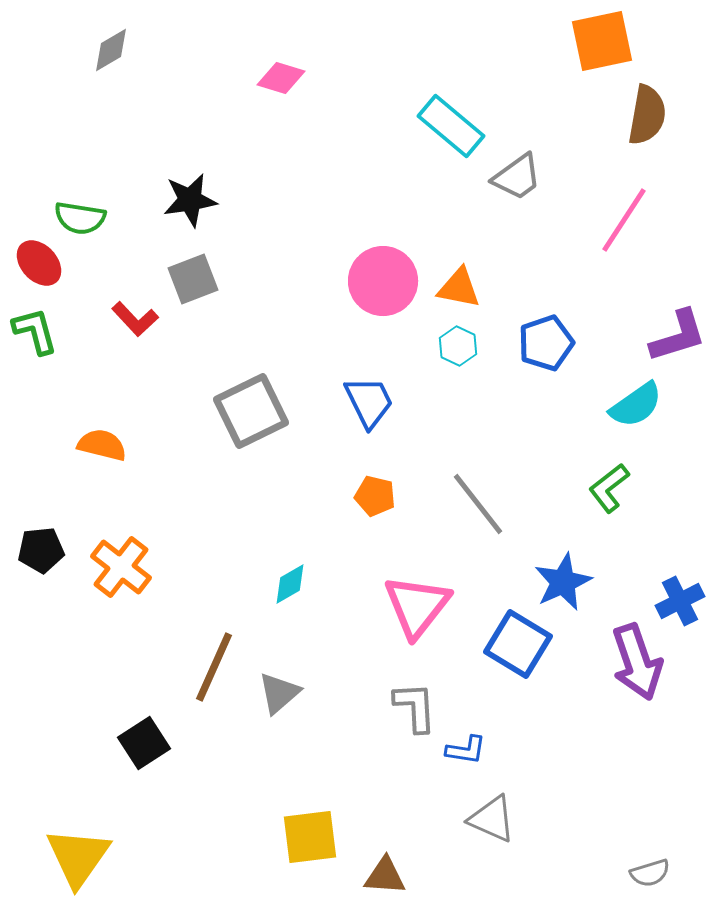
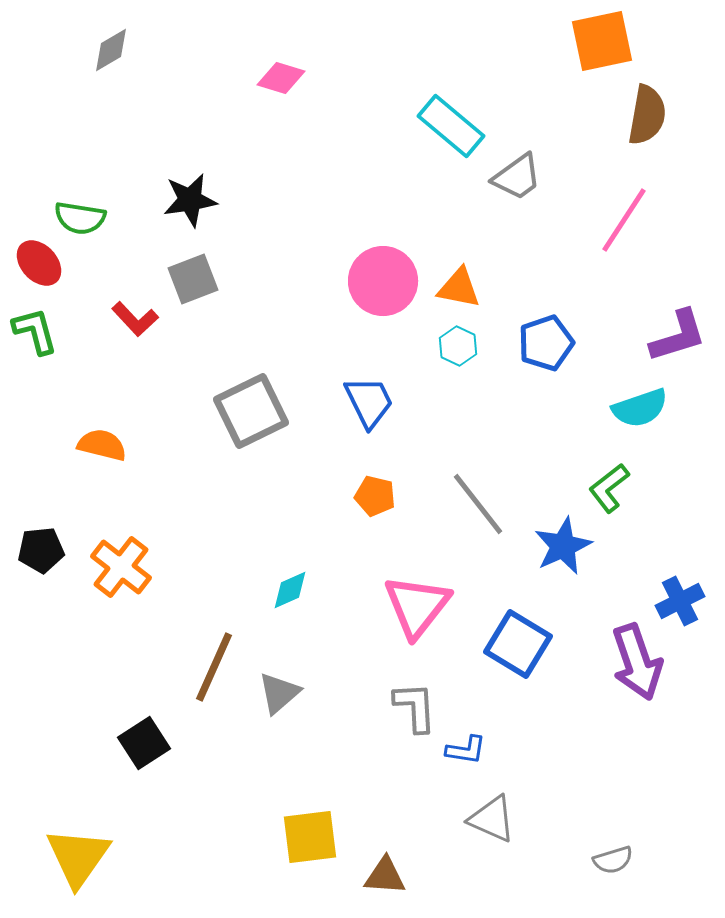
cyan semicircle at (636, 405): moved 4 px right, 3 px down; rotated 16 degrees clockwise
blue star at (563, 582): moved 36 px up
cyan diamond at (290, 584): moved 6 px down; rotated 6 degrees clockwise
gray semicircle at (650, 873): moved 37 px left, 13 px up
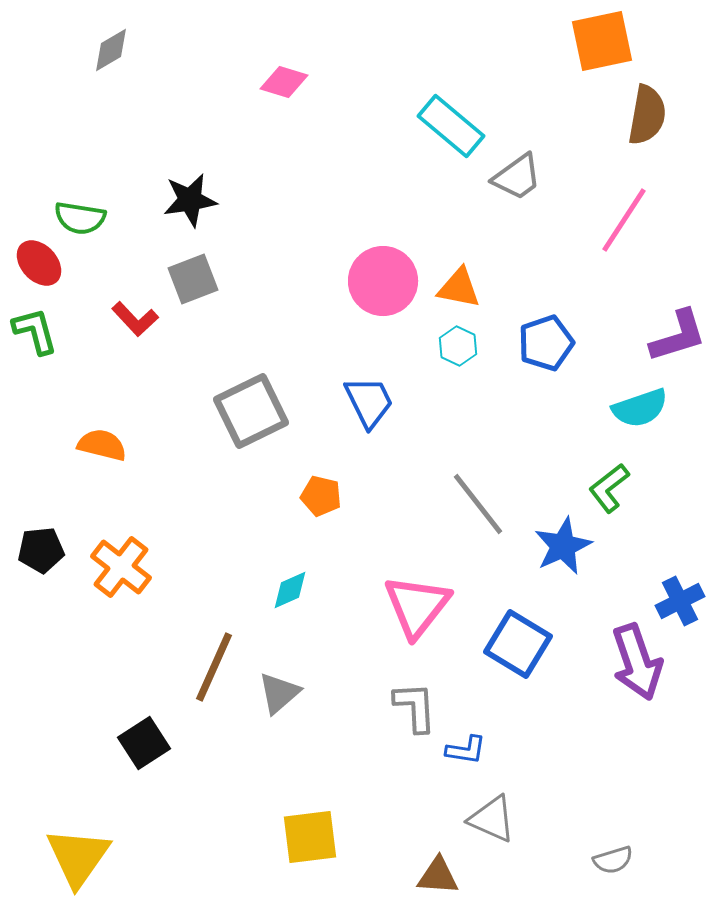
pink diamond at (281, 78): moved 3 px right, 4 px down
orange pentagon at (375, 496): moved 54 px left
brown triangle at (385, 876): moved 53 px right
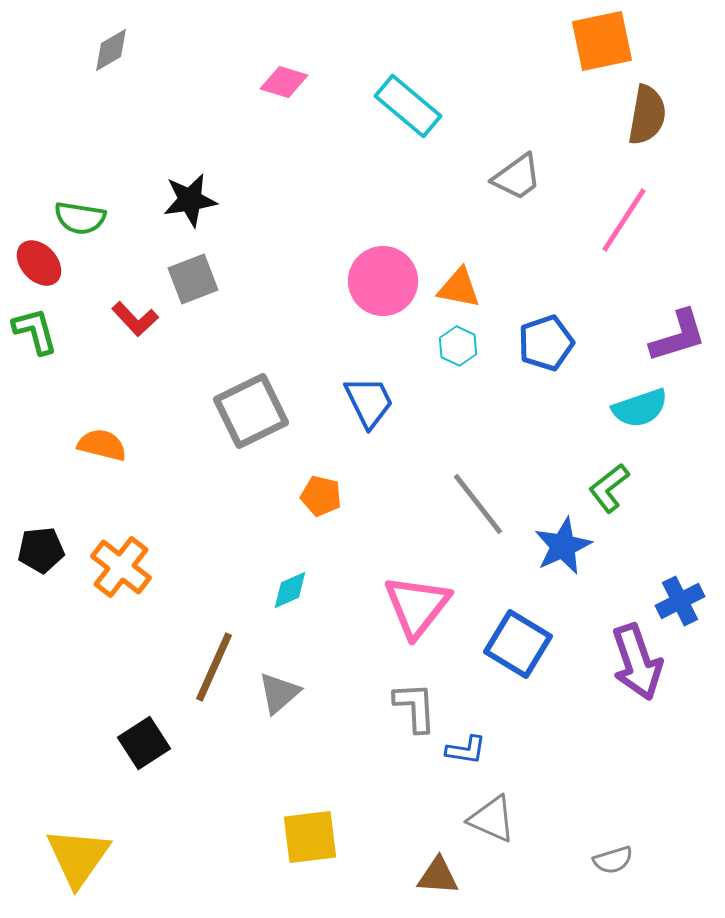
cyan rectangle at (451, 126): moved 43 px left, 20 px up
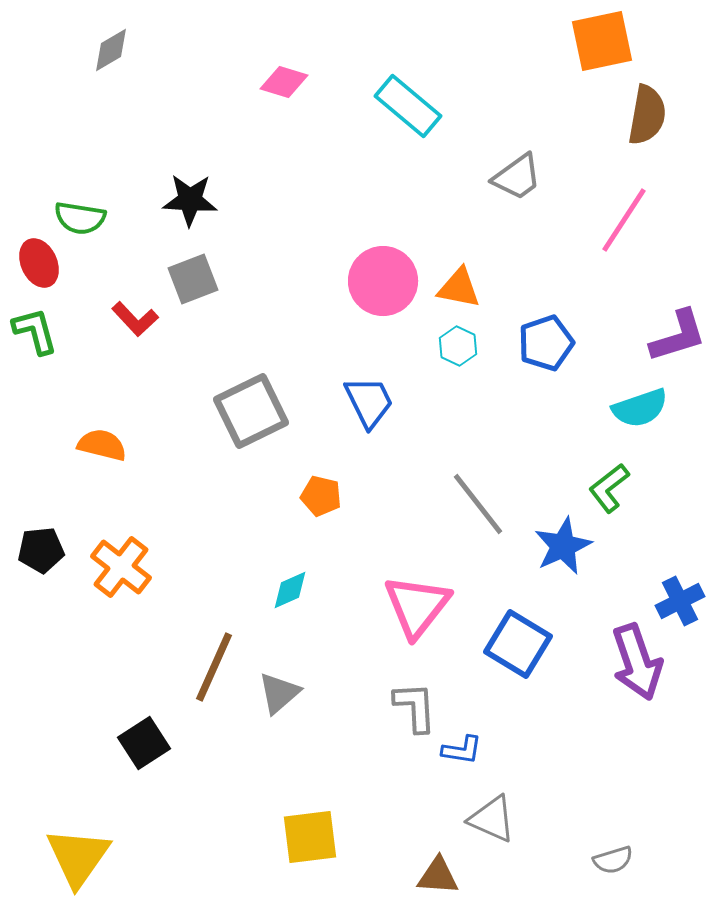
black star at (190, 200): rotated 12 degrees clockwise
red ellipse at (39, 263): rotated 18 degrees clockwise
blue L-shape at (466, 750): moved 4 px left
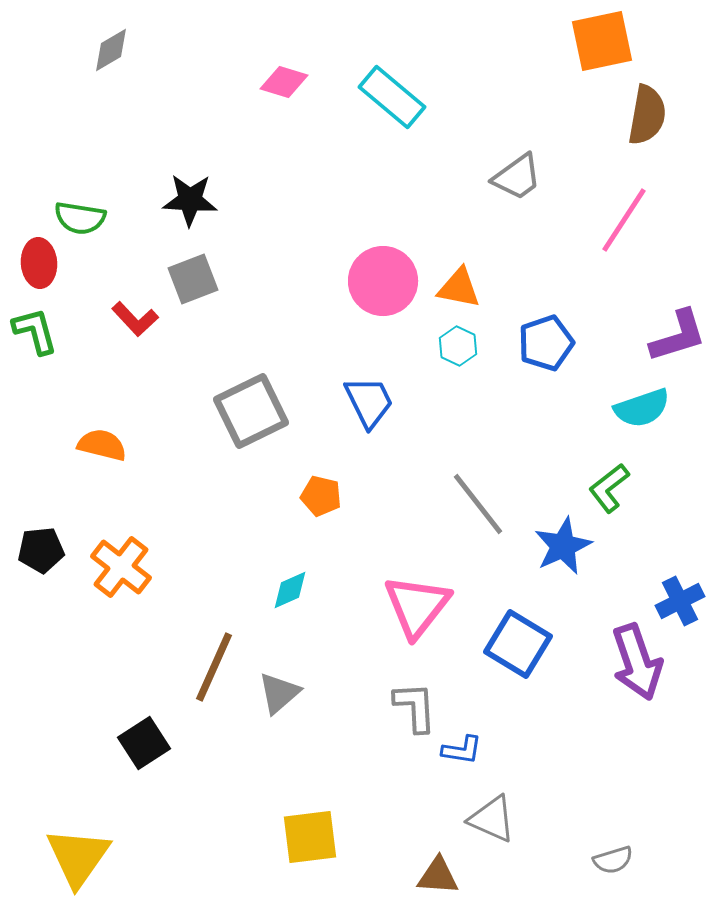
cyan rectangle at (408, 106): moved 16 px left, 9 px up
red ellipse at (39, 263): rotated 21 degrees clockwise
cyan semicircle at (640, 408): moved 2 px right
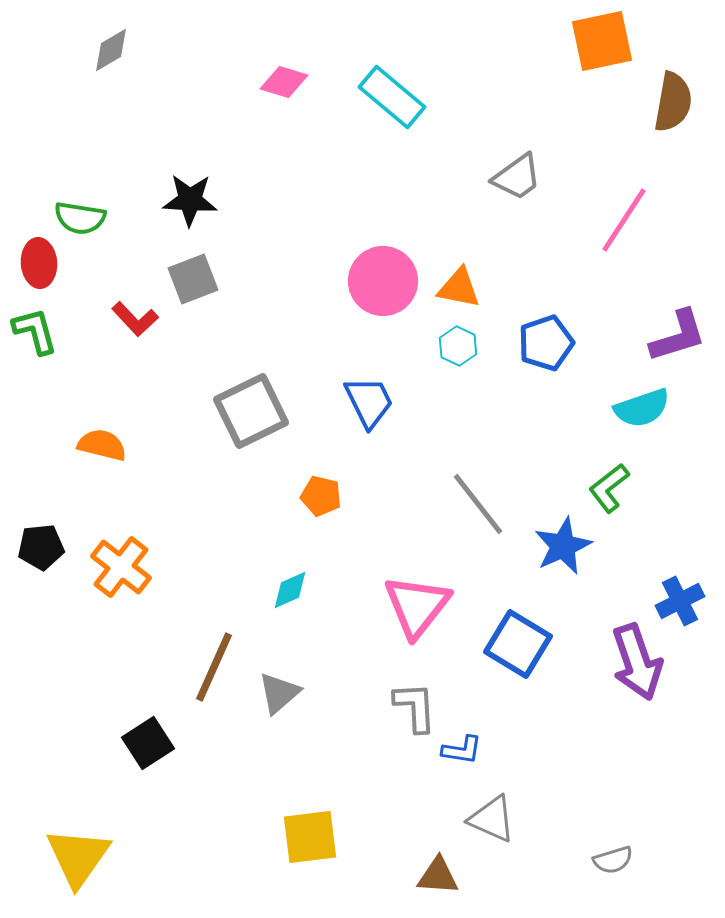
brown semicircle at (647, 115): moved 26 px right, 13 px up
black pentagon at (41, 550): moved 3 px up
black square at (144, 743): moved 4 px right
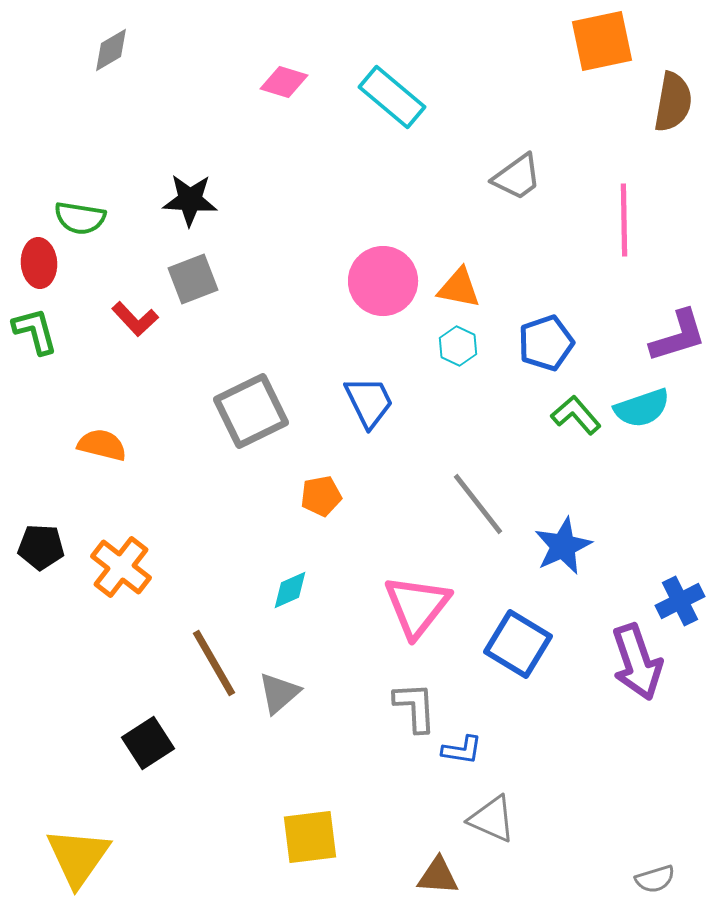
pink line at (624, 220): rotated 34 degrees counterclockwise
green L-shape at (609, 488): moved 33 px left, 73 px up; rotated 87 degrees clockwise
orange pentagon at (321, 496): rotated 24 degrees counterclockwise
black pentagon at (41, 547): rotated 9 degrees clockwise
brown line at (214, 667): moved 4 px up; rotated 54 degrees counterclockwise
gray semicircle at (613, 860): moved 42 px right, 19 px down
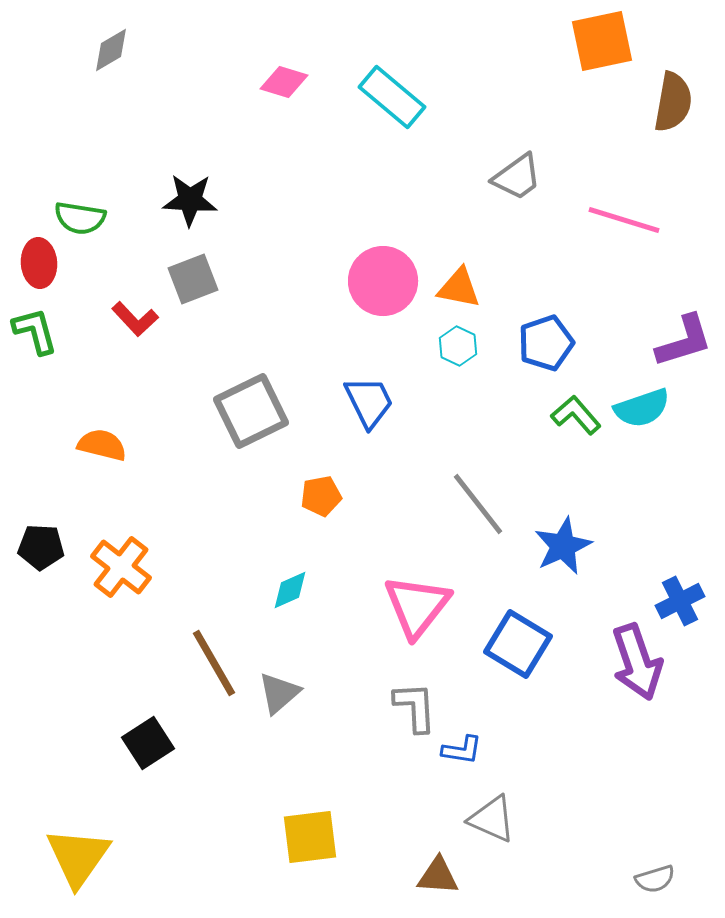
pink line at (624, 220): rotated 72 degrees counterclockwise
purple L-shape at (678, 336): moved 6 px right, 5 px down
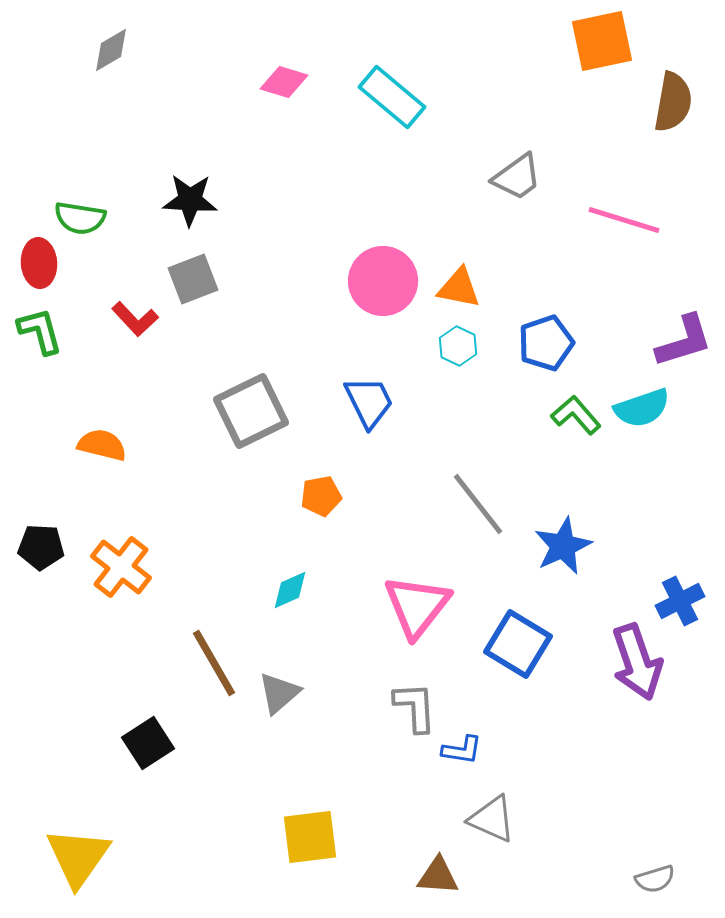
green L-shape at (35, 331): moved 5 px right
